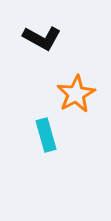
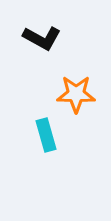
orange star: rotated 30 degrees clockwise
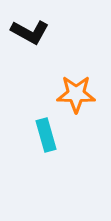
black L-shape: moved 12 px left, 6 px up
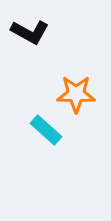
cyan rectangle: moved 5 px up; rotated 32 degrees counterclockwise
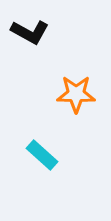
cyan rectangle: moved 4 px left, 25 px down
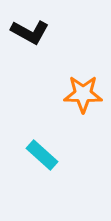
orange star: moved 7 px right
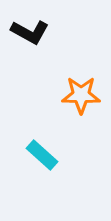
orange star: moved 2 px left, 1 px down
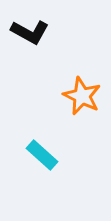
orange star: moved 1 px right, 1 px down; rotated 24 degrees clockwise
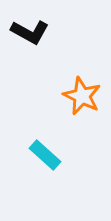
cyan rectangle: moved 3 px right
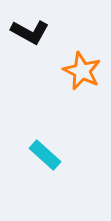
orange star: moved 25 px up
